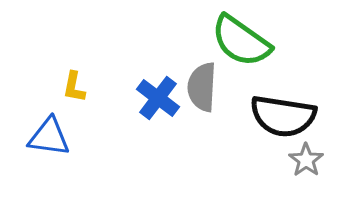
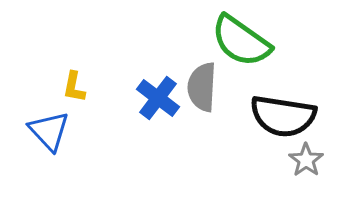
blue triangle: moved 6 px up; rotated 39 degrees clockwise
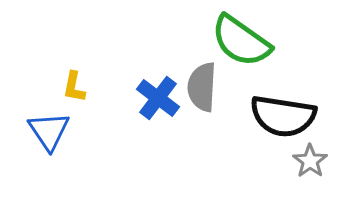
blue triangle: rotated 9 degrees clockwise
gray star: moved 4 px right, 1 px down
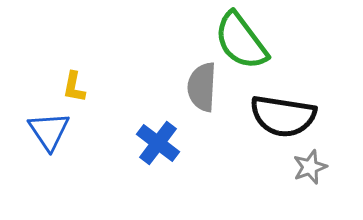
green semicircle: rotated 18 degrees clockwise
blue cross: moved 45 px down
gray star: moved 6 px down; rotated 16 degrees clockwise
